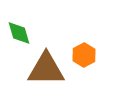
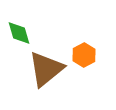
brown triangle: rotated 39 degrees counterclockwise
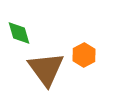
brown triangle: rotated 27 degrees counterclockwise
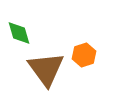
orange hexagon: rotated 10 degrees clockwise
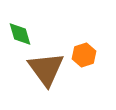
green diamond: moved 1 px right, 1 px down
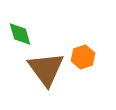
orange hexagon: moved 1 px left, 2 px down
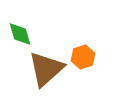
brown triangle: rotated 24 degrees clockwise
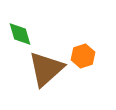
orange hexagon: moved 1 px up
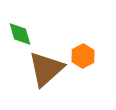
orange hexagon: rotated 10 degrees counterclockwise
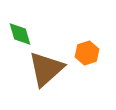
orange hexagon: moved 4 px right, 3 px up; rotated 10 degrees clockwise
